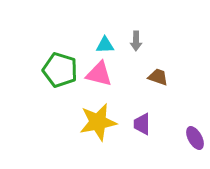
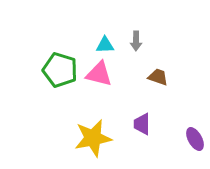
yellow star: moved 5 px left, 16 px down
purple ellipse: moved 1 px down
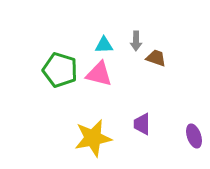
cyan triangle: moved 1 px left
brown trapezoid: moved 2 px left, 19 px up
purple ellipse: moved 1 px left, 3 px up; rotated 10 degrees clockwise
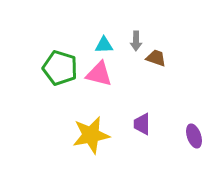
green pentagon: moved 2 px up
yellow star: moved 2 px left, 3 px up
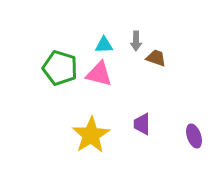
yellow star: rotated 21 degrees counterclockwise
